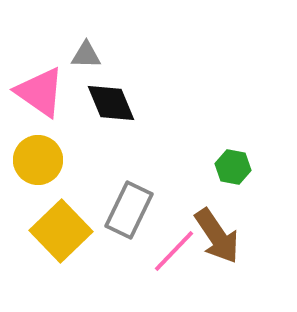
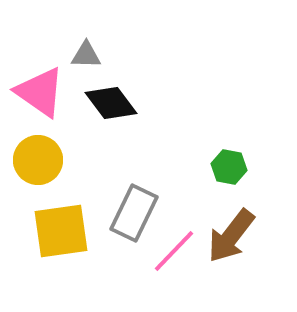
black diamond: rotated 14 degrees counterclockwise
green hexagon: moved 4 px left
gray rectangle: moved 5 px right, 3 px down
yellow square: rotated 36 degrees clockwise
brown arrow: moved 14 px right; rotated 72 degrees clockwise
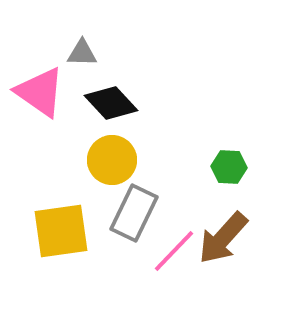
gray triangle: moved 4 px left, 2 px up
black diamond: rotated 6 degrees counterclockwise
yellow circle: moved 74 px right
green hexagon: rotated 8 degrees counterclockwise
brown arrow: moved 8 px left, 2 px down; rotated 4 degrees clockwise
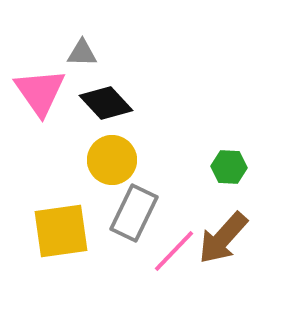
pink triangle: rotated 20 degrees clockwise
black diamond: moved 5 px left
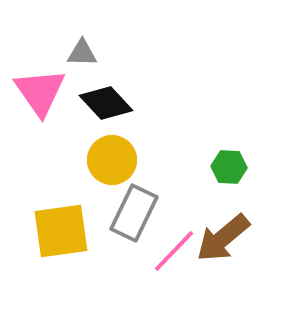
brown arrow: rotated 8 degrees clockwise
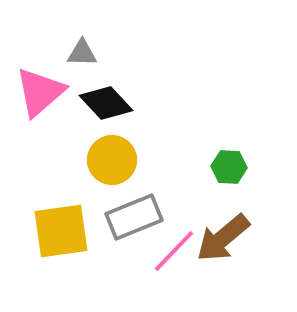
pink triangle: rotated 24 degrees clockwise
gray rectangle: moved 4 px down; rotated 42 degrees clockwise
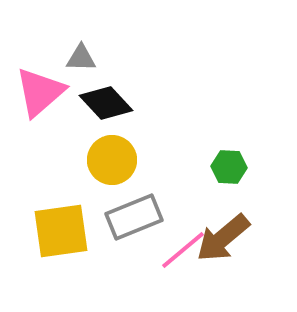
gray triangle: moved 1 px left, 5 px down
pink line: moved 9 px right, 1 px up; rotated 6 degrees clockwise
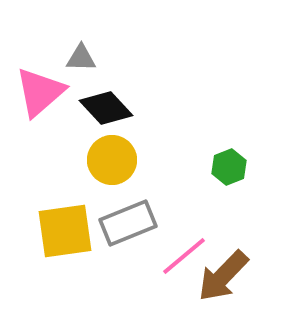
black diamond: moved 5 px down
green hexagon: rotated 24 degrees counterclockwise
gray rectangle: moved 6 px left, 6 px down
yellow square: moved 4 px right
brown arrow: moved 38 px down; rotated 6 degrees counterclockwise
pink line: moved 1 px right, 6 px down
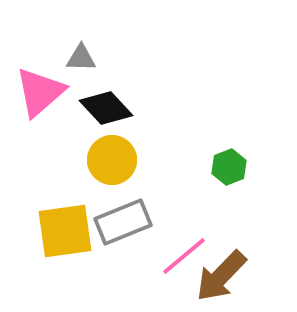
gray rectangle: moved 5 px left, 1 px up
brown arrow: moved 2 px left
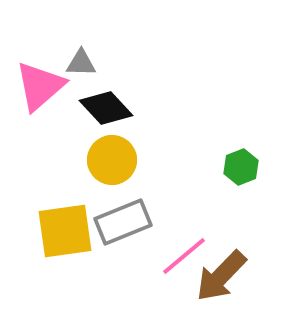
gray triangle: moved 5 px down
pink triangle: moved 6 px up
green hexagon: moved 12 px right
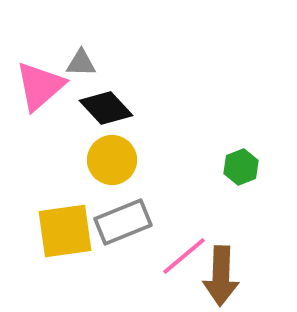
brown arrow: rotated 42 degrees counterclockwise
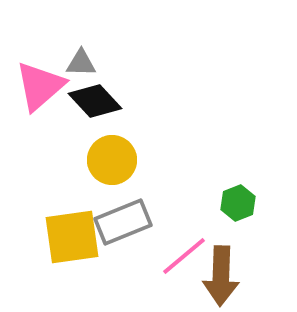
black diamond: moved 11 px left, 7 px up
green hexagon: moved 3 px left, 36 px down
yellow square: moved 7 px right, 6 px down
